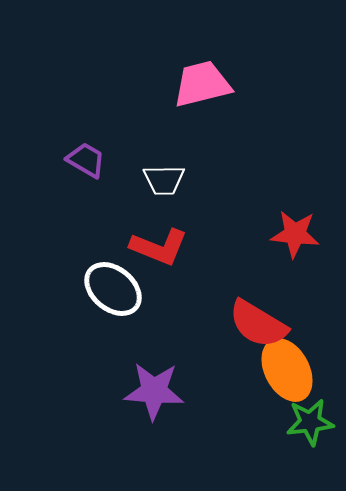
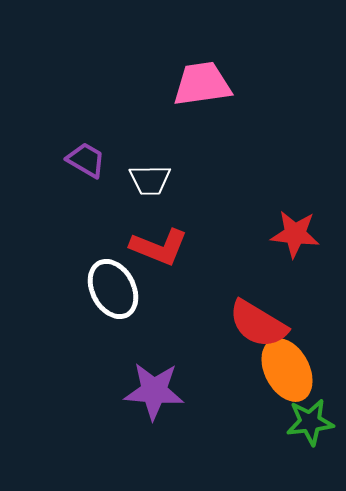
pink trapezoid: rotated 6 degrees clockwise
white trapezoid: moved 14 px left
white ellipse: rotated 22 degrees clockwise
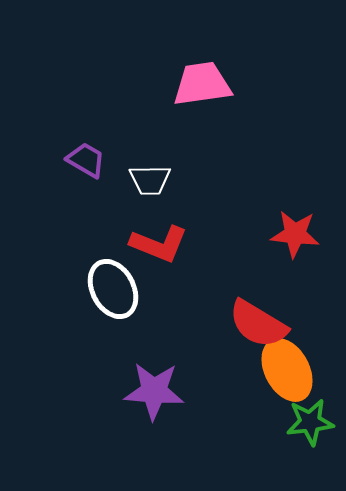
red L-shape: moved 3 px up
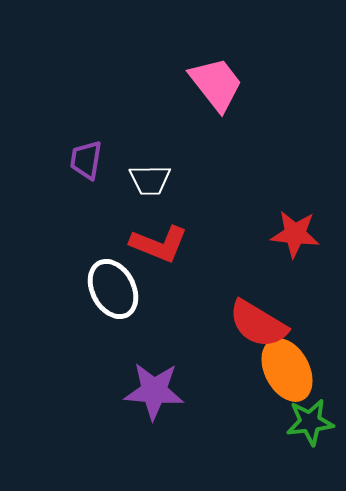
pink trapezoid: moved 14 px right; rotated 60 degrees clockwise
purple trapezoid: rotated 111 degrees counterclockwise
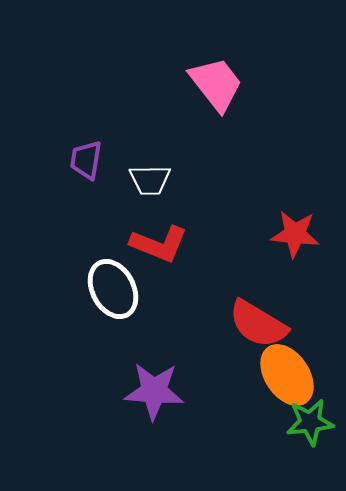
orange ellipse: moved 5 px down; rotated 6 degrees counterclockwise
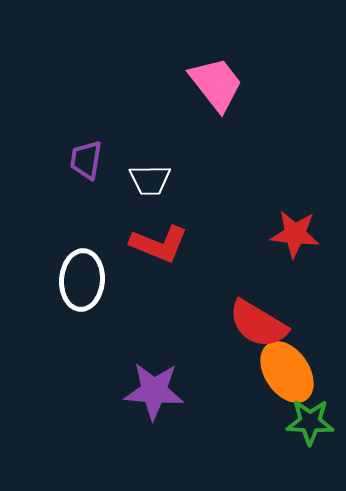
white ellipse: moved 31 px left, 9 px up; rotated 32 degrees clockwise
orange ellipse: moved 3 px up
green star: rotated 9 degrees clockwise
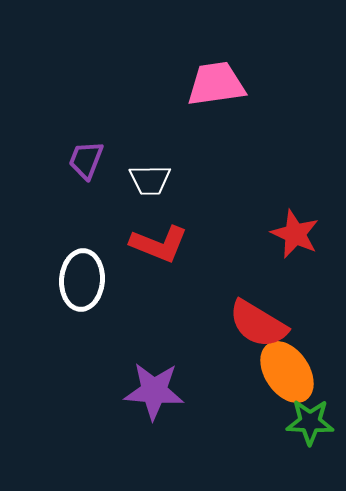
pink trapezoid: rotated 60 degrees counterclockwise
purple trapezoid: rotated 12 degrees clockwise
red star: rotated 18 degrees clockwise
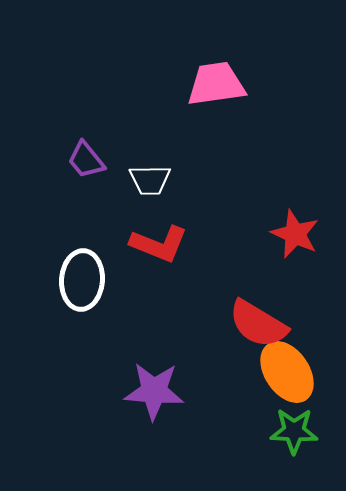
purple trapezoid: rotated 60 degrees counterclockwise
green star: moved 16 px left, 9 px down
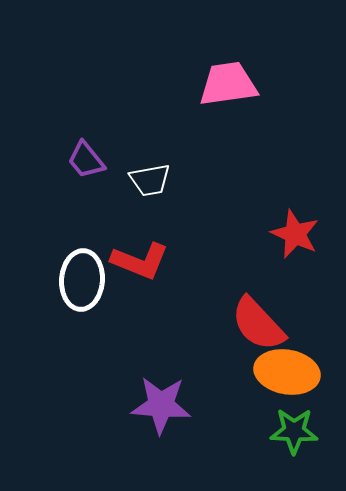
pink trapezoid: moved 12 px right
white trapezoid: rotated 9 degrees counterclockwise
red L-shape: moved 19 px left, 17 px down
red semicircle: rotated 16 degrees clockwise
orange ellipse: rotated 46 degrees counterclockwise
purple star: moved 7 px right, 14 px down
